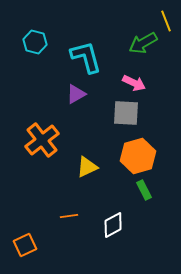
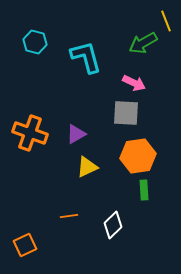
purple triangle: moved 40 px down
orange cross: moved 12 px left, 7 px up; rotated 32 degrees counterclockwise
orange hexagon: rotated 8 degrees clockwise
green rectangle: rotated 24 degrees clockwise
white diamond: rotated 16 degrees counterclockwise
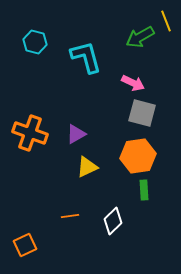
green arrow: moved 3 px left, 6 px up
pink arrow: moved 1 px left
gray square: moved 16 px right; rotated 12 degrees clockwise
orange line: moved 1 px right
white diamond: moved 4 px up
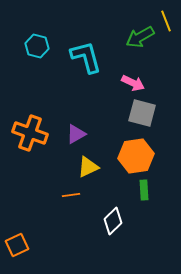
cyan hexagon: moved 2 px right, 4 px down
orange hexagon: moved 2 px left
yellow triangle: moved 1 px right
orange line: moved 1 px right, 21 px up
orange square: moved 8 px left
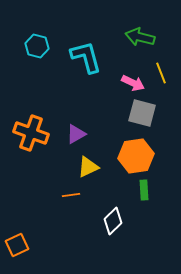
yellow line: moved 5 px left, 52 px down
green arrow: rotated 44 degrees clockwise
orange cross: moved 1 px right
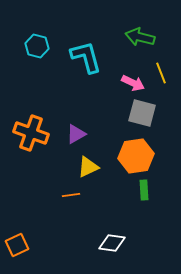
white diamond: moved 1 px left, 22 px down; rotated 52 degrees clockwise
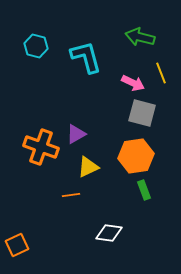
cyan hexagon: moved 1 px left
orange cross: moved 10 px right, 14 px down
green rectangle: rotated 18 degrees counterclockwise
white diamond: moved 3 px left, 10 px up
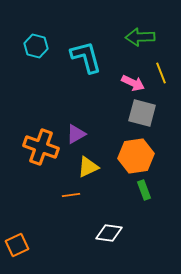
green arrow: rotated 16 degrees counterclockwise
